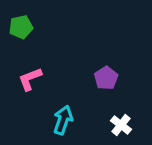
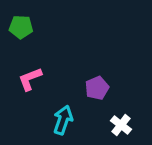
green pentagon: rotated 15 degrees clockwise
purple pentagon: moved 9 px left, 10 px down; rotated 10 degrees clockwise
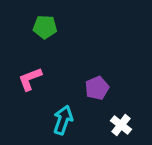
green pentagon: moved 24 px right
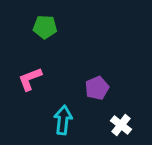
cyan arrow: rotated 12 degrees counterclockwise
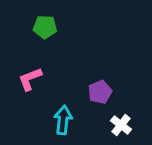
purple pentagon: moved 3 px right, 4 px down
